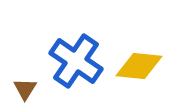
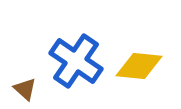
brown triangle: rotated 20 degrees counterclockwise
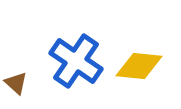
brown triangle: moved 9 px left, 6 px up
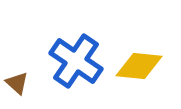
brown triangle: moved 1 px right
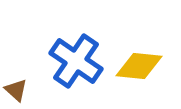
brown triangle: moved 1 px left, 7 px down
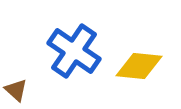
blue cross: moved 2 px left, 10 px up
